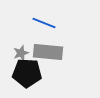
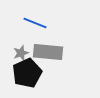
blue line: moved 9 px left
black pentagon: rotated 28 degrees counterclockwise
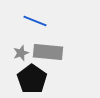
blue line: moved 2 px up
black pentagon: moved 5 px right, 6 px down; rotated 12 degrees counterclockwise
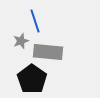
blue line: rotated 50 degrees clockwise
gray star: moved 12 px up
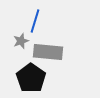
blue line: rotated 35 degrees clockwise
black pentagon: moved 1 px left, 1 px up
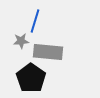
gray star: rotated 14 degrees clockwise
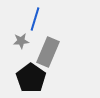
blue line: moved 2 px up
gray rectangle: rotated 72 degrees counterclockwise
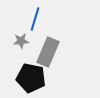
black pentagon: rotated 24 degrees counterclockwise
